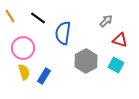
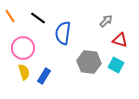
gray hexagon: moved 3 px right, 1 px down; rotated 25 degrees counterclockwise
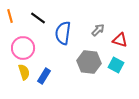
orange line: rotated 16 degrees clockwise
gray arrow: moved 8 px left, 9 px down
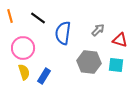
cyan square: rotated 21 degrees counterclockwise
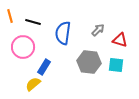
black line: moved 5 px left, 4 px down; rotated 21 degrees counterclockwise
pink circle: moved 1 px up
yellow semicircle: moved 9 px right, 12 px down; rotated 112 degrees counterclockwise
blue rectangle: moved 9 px up
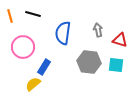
black line: moved 8 px up
gray arrow: rotated 56 degrees counterclockwise
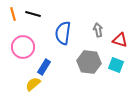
orange line: moved 3 px right, 2 px up
cyan square: rotated 14 degrees clockwise
